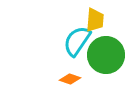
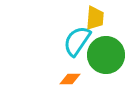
yellow trapezoid: moved 2 px up
orange diamond: rotated 20 degrees counterclockwise
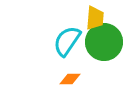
cyan semicircle: moved 10 px left
green circle: moved 2 px left, 13 px up
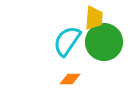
yellow trapezoid: moved 1 px left
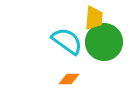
cyan semicircle: rotated 92 degrees clockwise
orange diamond: moved 1 px left
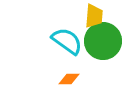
yellow trapezoid: moved 2 px up
green circle: moved 1 px left, 1 px up
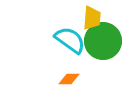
yellow trapezoid: moved 2 px left, 2 px down
cyan semicircle: moved 3 px right, 1 px up
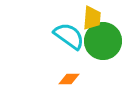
cyan semicircle: moved 1 px left, 4 px up
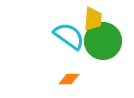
yellow trapezoid: moved 1 px right, 1 px down
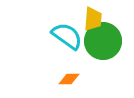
cyan semicircle: moved 2 px left
